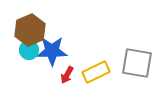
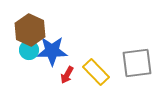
brown hexagon: rotated 12 degrees counterclockwise
gray square: rotated 16 degrees counterclockwise
yellow rectangle: rotated 72 degrees clockwise
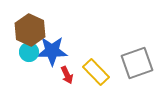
cyan circle: moved 2 px down
gray square: rotated 12 degrees counterclockwise
red arrow: rotated 54 degrees counterclockwise
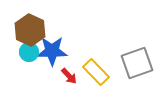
red arrow: moved 2 px right, 1 px down; rotated 18 degrees counterclockwise
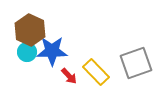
cyan circle: moved 2 px left
gray square: moved 1 px left
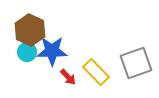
red arrow: moved 1 px left, 1 px down
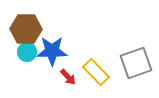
brown hexagon: moved 4 px left, 1 px up; rotated 24 degrees counterclockwise
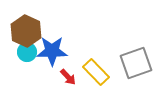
brown hexagon: moved 2 px down; rotated 24 degrees clockwise
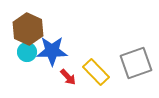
brown hexagon: moved 2 px right, 2 px up
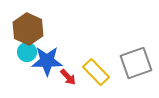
blue star: moved 5 px left, 10 px down
